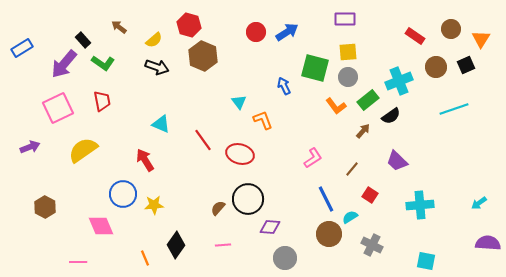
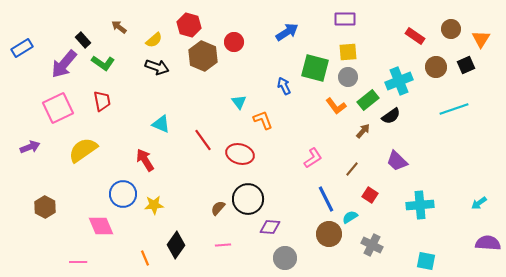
red circle at (256, 32): moved 22 px left, 10 px down
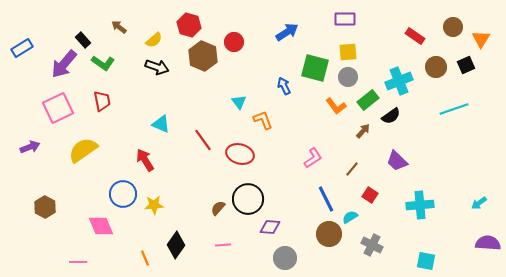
brown circle at (451, 29): moved 2 px right, 2 px up
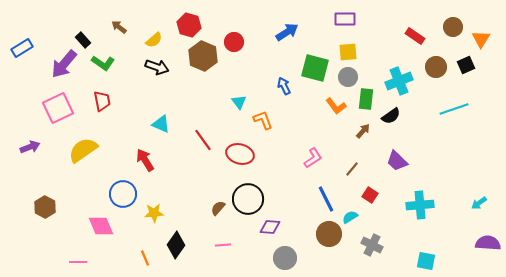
green rectangle at (368, 100): moved 2 px left, 1 px up; rotated 45 degrees counterclockwise
yellow star at (154, 205): moved 8 px down
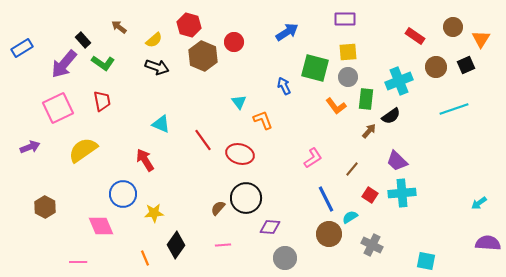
brown arrow at (363, 131): moved 6 px right
black circle at (248, 199): moved 2 px left, 1 px up
cyan cross at (420, 205): moved 18 px left, 12 px up
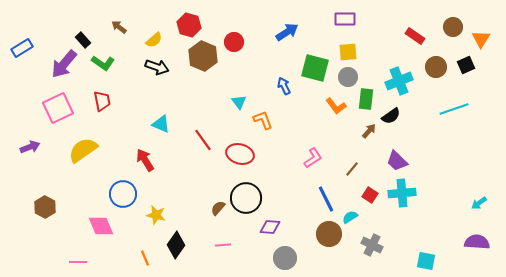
yellow star at (154, 213): moved 2 px right, 2 px down; rotated 18 degrees clockwise
purple semicircle at (488, 243): moved 11 px left, 1 px up
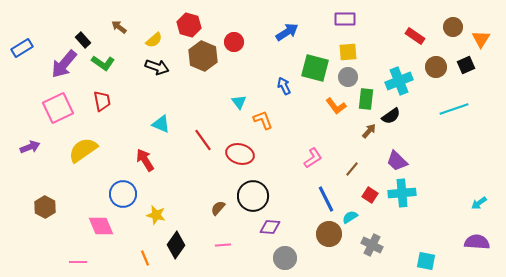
black circle at (246, 198): moved 7 px right, 2 px up
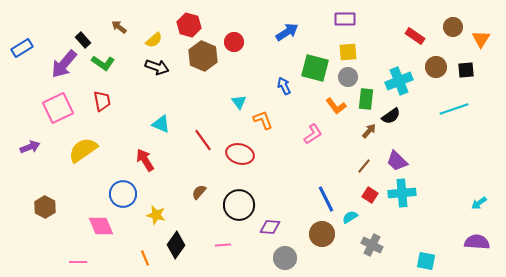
black square at (466, 65): moved 5 px down; rotated 18 degrees clockwise
pink L-shape at (313, 158): moved 24 px up
brown line at (352, 169): moved 12 px right, 3 px up
black circle at (253, 196): moved 14 px left, 9 px down
brown semicircle at (218, 208): moved 19 px left, 16 px up
brown circle at (329, 234): moved 7 px left
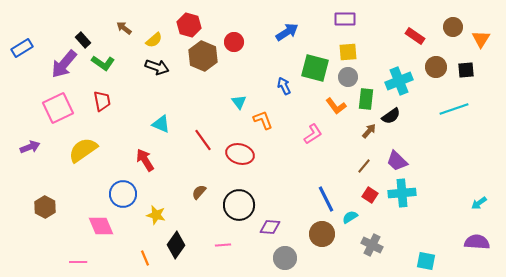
brown arrow at (119, 27): moved 5 px right, 1 px down
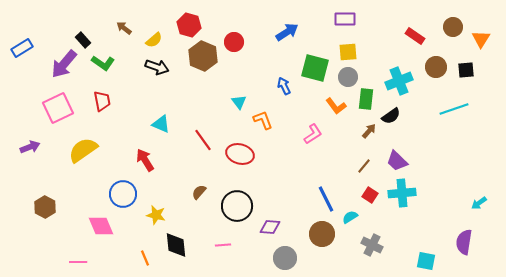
black circle at (239, 205): moved 2 px left, 1 px down
purple semicircle at (477, 242): moved 13 px left; rotated 85 degrees counterclockwise
black diamond at (176, 245): rotated 40 degrees counterclockwise
